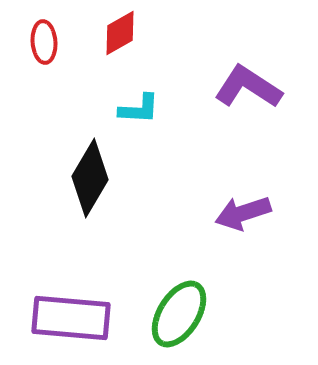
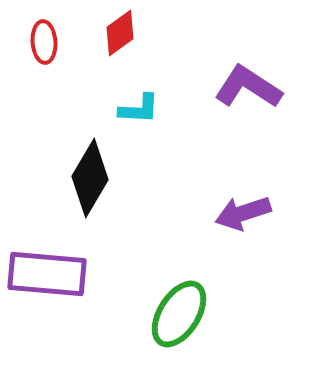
red diamond: rotated 6 degrees counterclockwise
purple rectangle: moved 24 px left, 44 px up
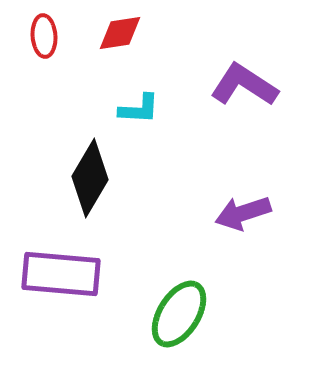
red diamond: rotated 27 degrees clockwise
red ellipse: moved 6 px up
purple L-shape: moved 4 px left, 2 px up
purple rectangle: moved 14 px right
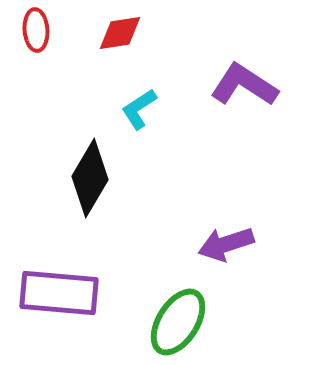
red ellipse: moved 8 px left, 6 px up
cyan L-shape: rotated 144 degrees clockwise
purple arrow: moved 17 px left, 31 px down
purple rectangle: moved 2 px left, 19 px down
green ellipse: moved 1 px left, 8 px down
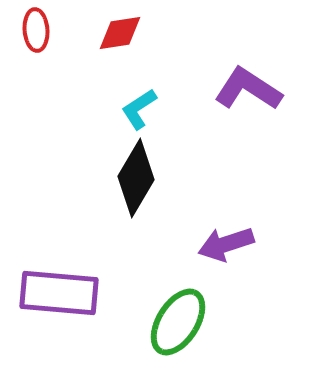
purple L-shape: moved 4 px right, 4 px down
black diamond: moved 46 px right
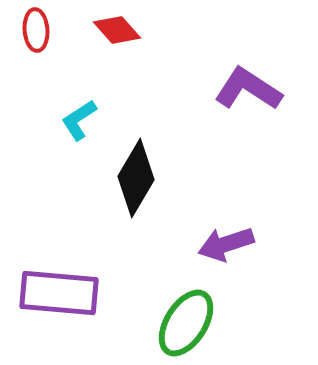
red diamond: moved 3 px left, 3 px up; rotated 57 degrees clockwise
cyan L-shape: moved 60 px left, 11 px down
green ellipse: moved 8 px right, 1 px down
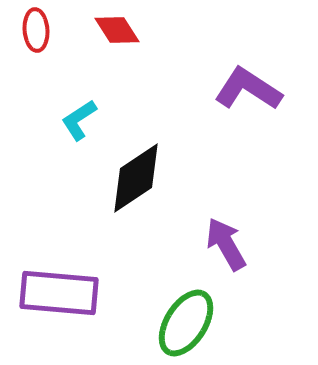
red diamond: rotated 9 degrees clockwise
black diamond: rotated 26 degrees clockwise
purple arrow: rotated 78 degrees clockwise
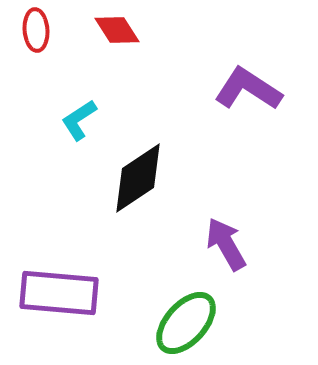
black diamond: moved 2 px right
green ellipse: rotated 10 degrees clockwise
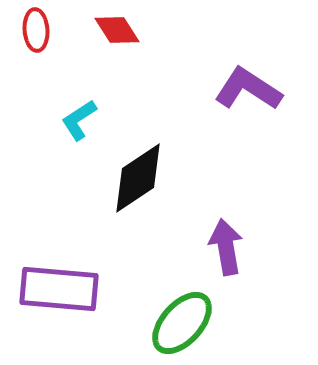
purple arrow: moved 3 px down; rotated 20 degrees clockwise
purple rectangle: moved 4 px up
green ellipse: moved 4 px left
